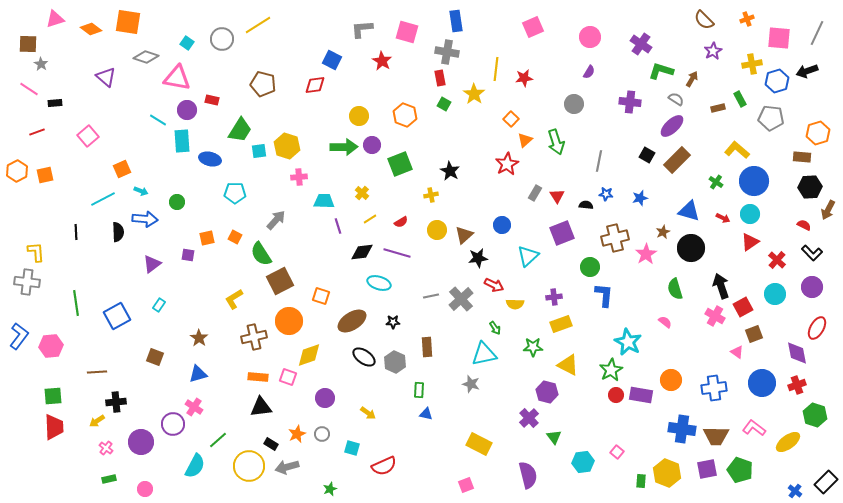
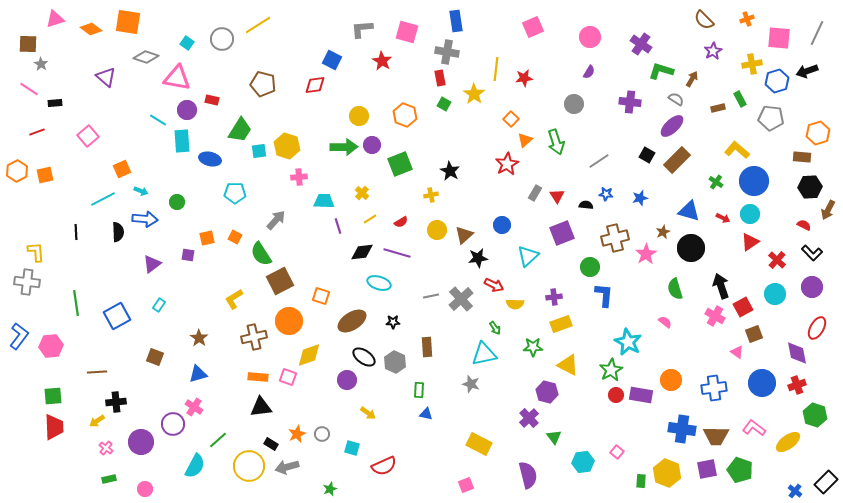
gray line at (599, 161): rotated 45 degrees clockwise
purple circle at (325, 398): moved 22 px right, 18 px up
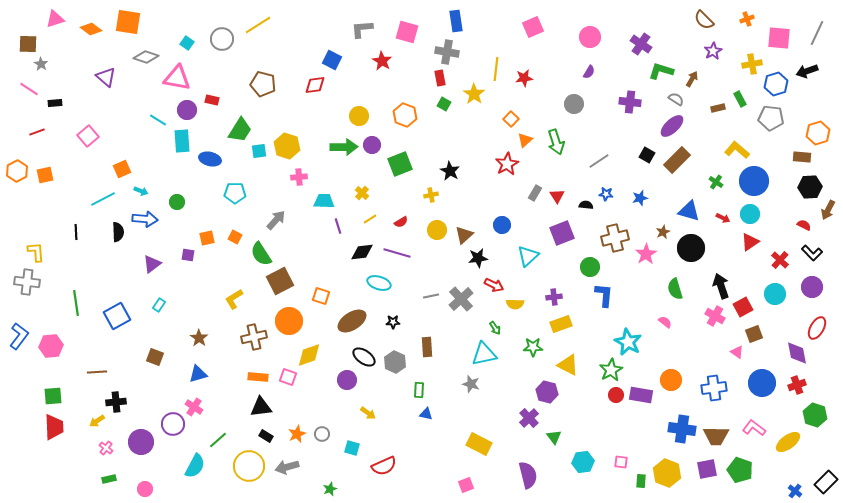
blue hexagon at (777, 81): moved 1 px left, 3 px down
red cross at (777, 260): moved 3 px right
black rectangle at (271, 444): moved 5 px left, 8 px up
pink square at (617, 452): moved 4 px right, 10 px down; rotated 32 degrees counterclockwise
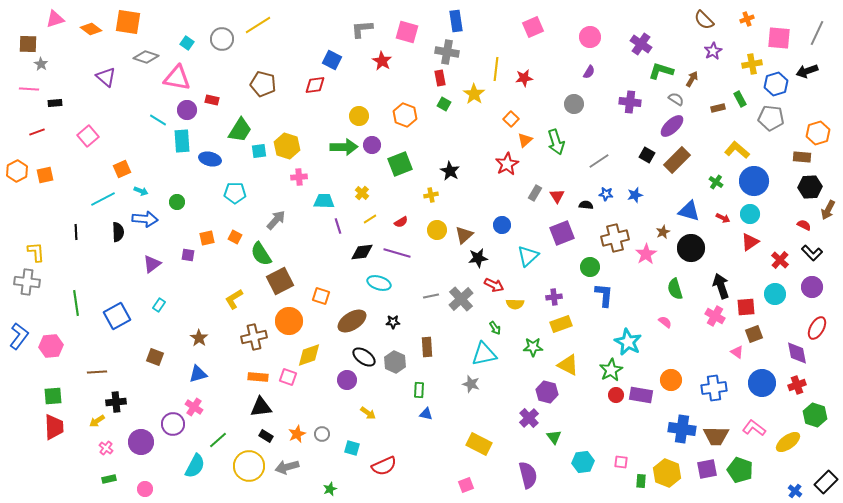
pink line at (29, 89): rotated 30 degrees counterclockwise
blue star at (640, 198): moved 5 px left, 3 px up
red square at (743, 307): moved 3 px right; rotated 24 degrees clockwise
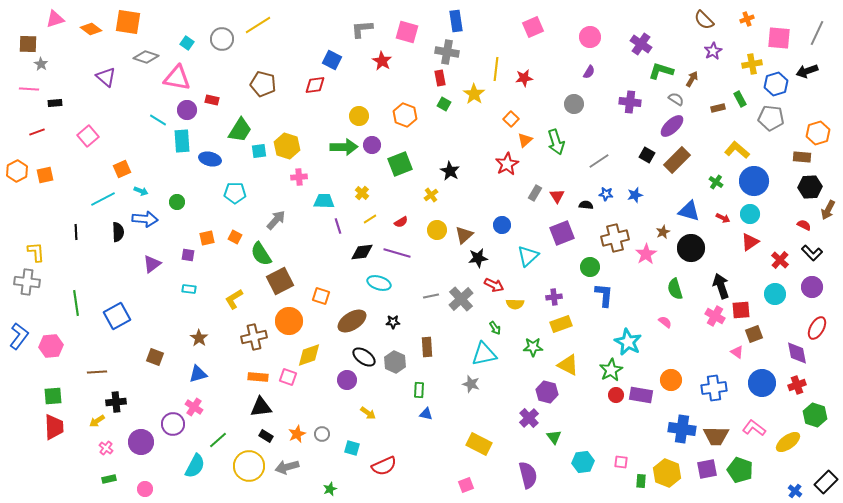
yellow cross at (431, 195): rotated 24 degrees counterclockwise
cyan rectangle at (159, 305): moved 30 px right, 16 px up; rotated 64 degrees clockwise
red square at (746, 307): moved 5 px left, 3 px down
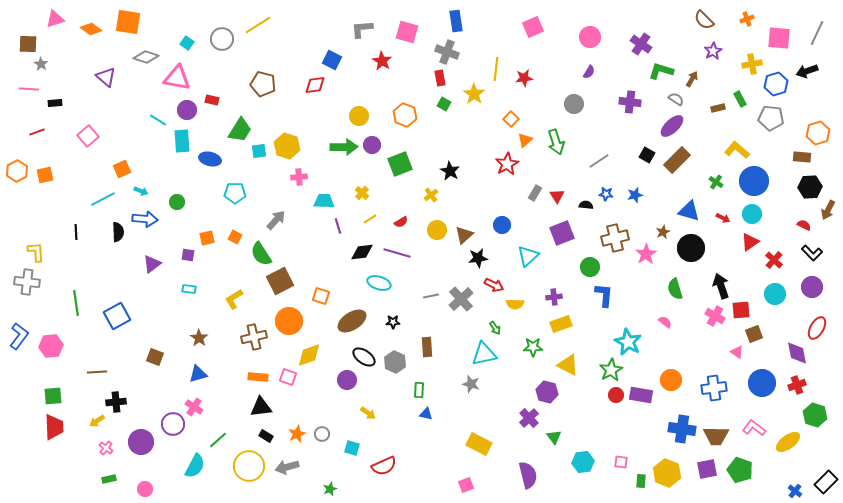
gray cross at (447, 52): rotated 10 degrees clockwise
cyan circle at (750, 214): moved 2 px right
red cross at (780, 260): moved 6 px left
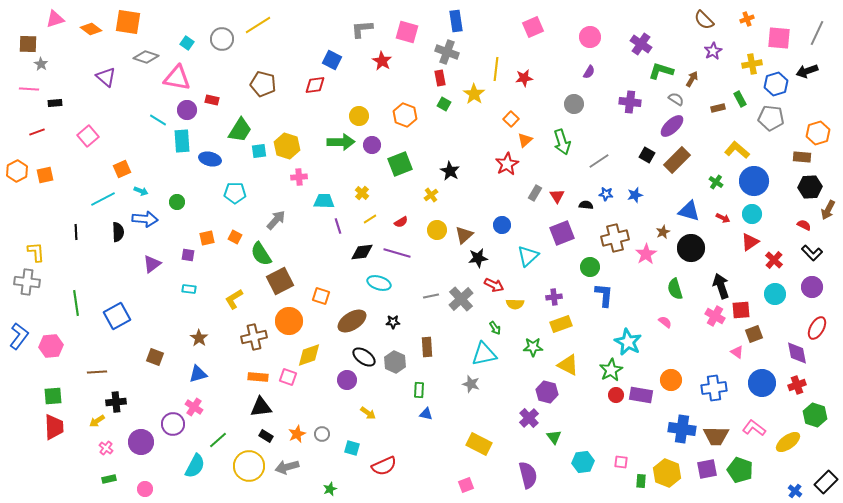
green arrow at (556, 142): moved 6 px right
green arrow at (344, 147): moved 3 px left, 5 px up
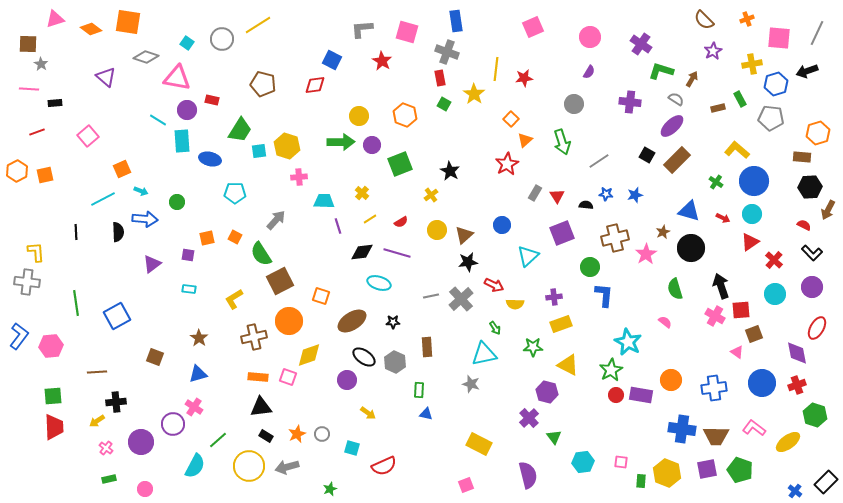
black star at (478, 258): moved 10 px left, 4 px down
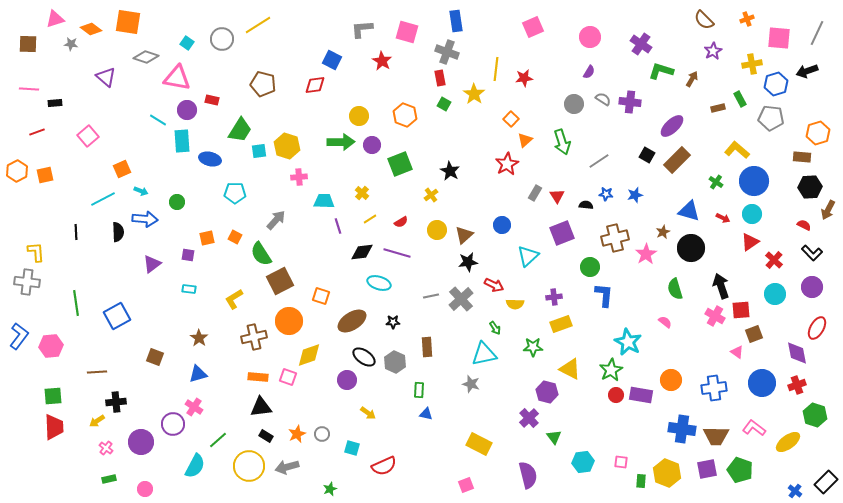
gray star at (41, 64): moved 30 px right, 20 px up; rotated 24 degrees counterclockwise
gray semicircle at (676, 99): moved 73 px left
yellow triangle at (568, 365): moved 2 px right, 4 px down
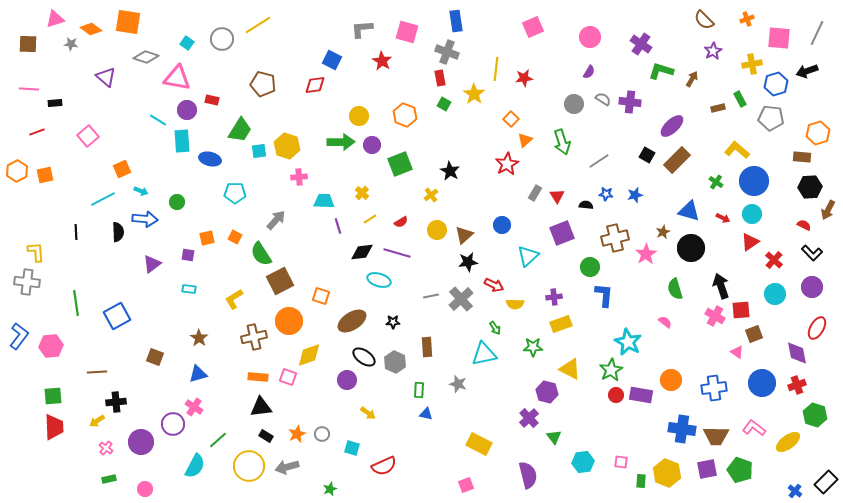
cyan ellipse at (379, 283): moved 3 px up
gray star at (471, 384): moved 13 px left
